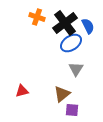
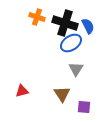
black cross: rotated 35 degrees counterclockwise
brown triangle: rotated 24 degrees counterclockwise
purple square: moved 12 px right, 3 px up
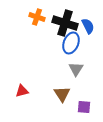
blue ellipse: rotated 35 degrees counterclockwise
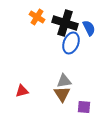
orange cross: rotated 14 degrees clockwise
blue semicircle: moved 1 px right, 2 px down
gray triangle: moved 12 px left, 12 px down; rotated 49 degrees clockwise
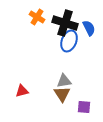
blue ellipse: moved 2 px left, 2 px up
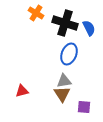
orange cross: moved 1 px left, 4 px up
blue ellipse: moved 13 px down
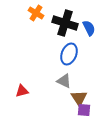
gray triangle: rotated 35 degrees clockwise
brown triangle: moved 17 px right, 4 px down
purple square: moved 3 px down
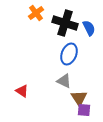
orange cross: rotated 21 degrees clockwise
red triangle: rotated 48 degrees clockwise
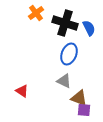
brown triangle: rotated 36 degrees counterclockwise
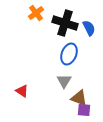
gray triangle: rotated 35 degrees clockwise
